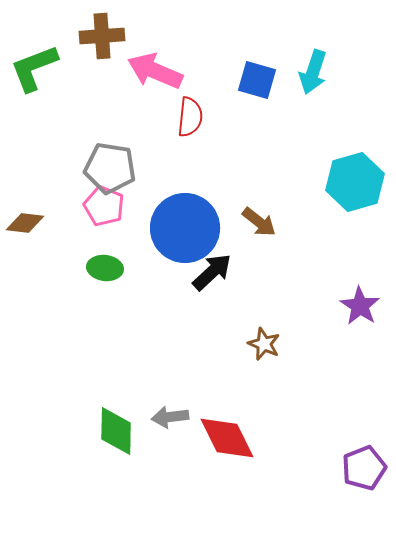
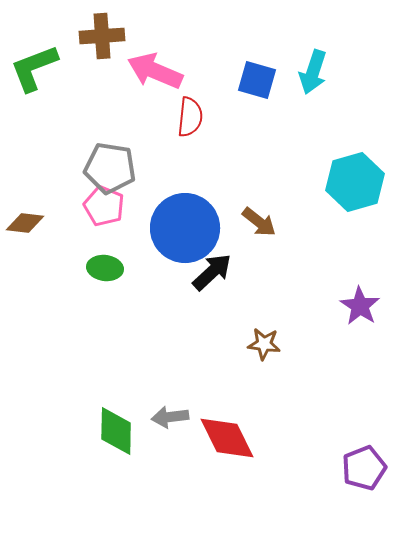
brown star: rotated 16 degrees counterclockwise
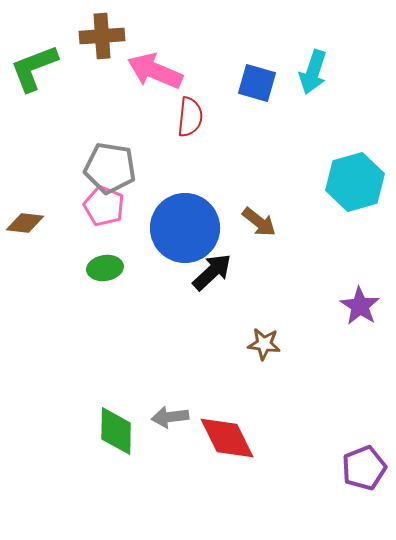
blue square: moved 3 px down
green ellipse: rotated 16 degrees counterclockwise
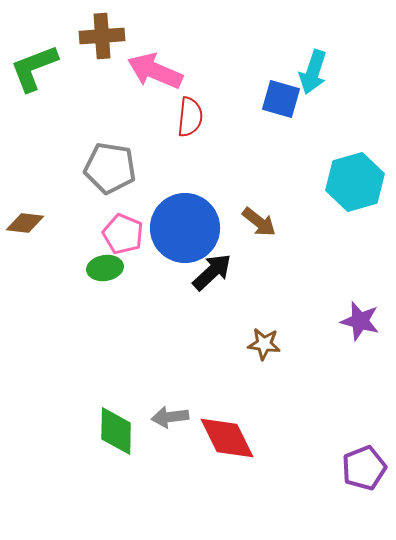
blue square: moved 24 px right, 16 px down
pink pentagon: moved 19 px right, 28 px down
purple star: moved 15 px down; rotated 18 degrees counterclockwise
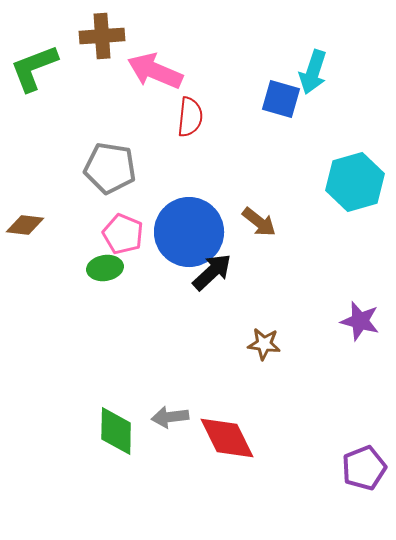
brown diamond: moved 2 px down
blue circle: moved 4 px right, 4 px down
